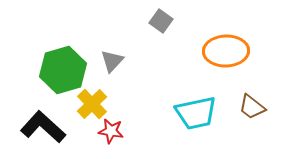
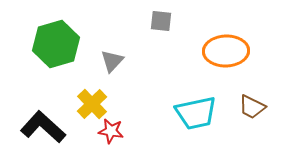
gray square: rotated 30 degrees counterclockwise
green hexagon: moved 7 px left, 26 px up
brown trapezoid: rotated 12 degrees counterclockwise
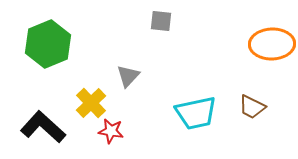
green hexagon: moved 8 px left; rotated 6 degrees counterclockwise
orange ellipse: moved 46 px right, 7 px up
gray triangle: moved 16 px right, 15 px down
yellow cross: moved 1 px left, 1 px up
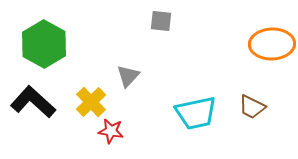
green hexagon: moved 4 px left; rotated 9 degrees counterclockwise
yellow cross: moved 1 px up
black L-shape: moved 10 px left, 25 px up
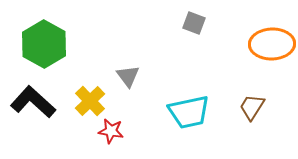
gray square: moved 33 px right, 2 px down; rotated 15 degrees clockwise
gray triangle: rotated 20 degrees counterclockwise
yellow cross: moved 1 px left, 1 px up
brown trapezoid: rotated 96 degrees clockwise
cyan trapezoid: moved 7 px left, 1 px up
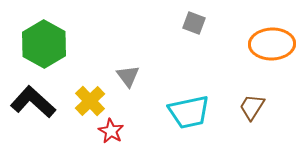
red star: rotated 20 degrees clockwise
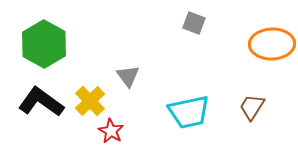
black L-shape: moved 8 px right; rotated 6 degrees counterclockwise
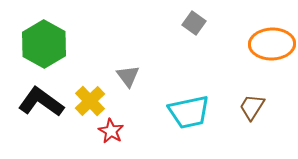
gray square: rotated 15 degrees clockwise
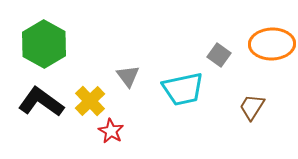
gray square: moved 25 px right, 32 px down
cyan trapezoid: moved 6 px left, 23 px up
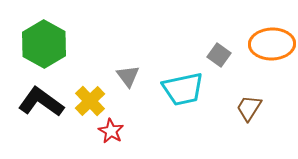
brown trapezoid: moved 3 px left, 1 px down
